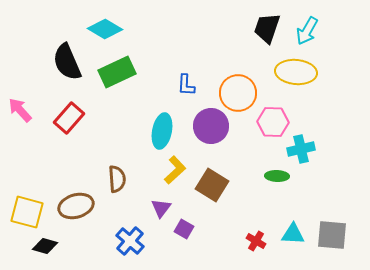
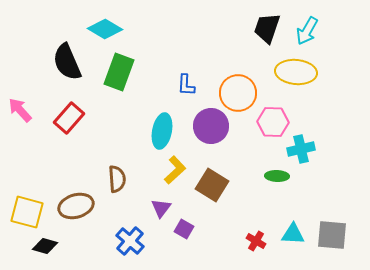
green rectangle: moved 2 px right; rotated 45 degrees counterclockwise
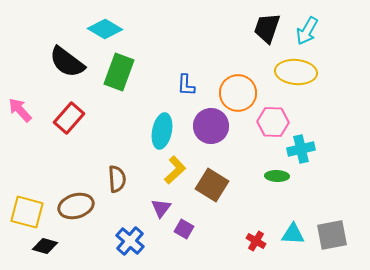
black semicircle: rotated 30 degrees counterclockwise
gray square: rotated 16 degrees counterclockwise
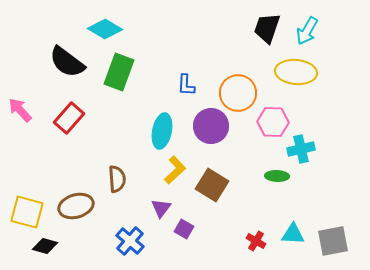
gray square: moved 1 px right, 6 px down
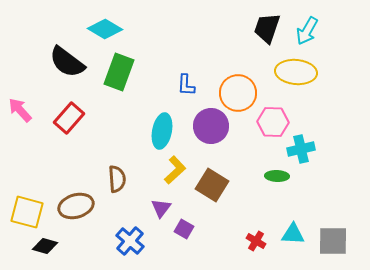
gray square: rotated 12 degrees clockwise
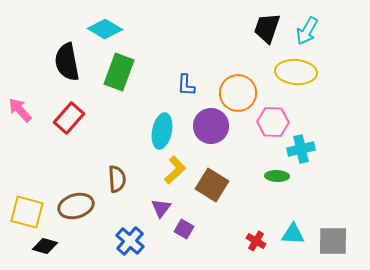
black semicircle: rotated 42 degrees clockwise
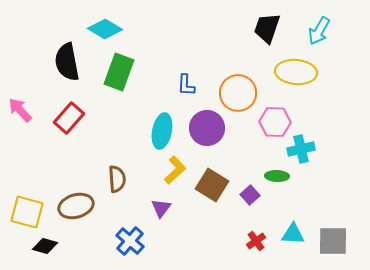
cyan arrow: moved 12 px right
pink hexagon: moved 2 px right
purple circle: moved 4 px left, 2 px down
purple square: moved 66 px right, 34 px up; rotated 18 degrees clockwise
red cross: rotated 24 degrees clockwise
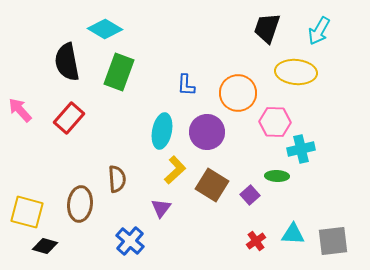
purple circle: moved 4 px down
brown ellipse: moved 4 px right, 2 px up; rotated 68 degrees counterclockwise
gray square: rotated 8 degrees counterclockwise
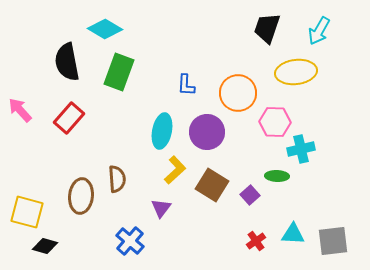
yellow ellipse: rotated 12 degrees counterclockwise
brown ellipse: moved 1 px right, 8 px up
